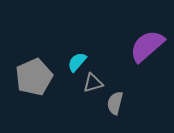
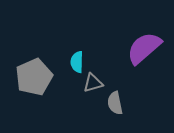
purple semicircle: moved 3 px left, 2 px down
cyan semicircle: rotated 40 degrees counterclockwise
gray semicircle: rotated 25 degrees counterclockwise
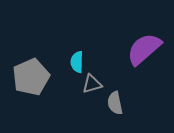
purple semicircle: moved 1 px down
gray pentagon: moved 3 px left
gray triangle: moved 1 px left, 1 px down
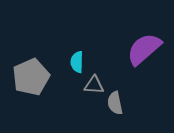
gray triangle: moved 2 px right, 1 px down; rotated 20 degrees clockwise
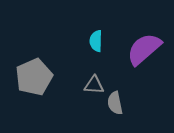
cyan semicircle: moved 19 px right, 21 px up
gray pentagon: moved 3 px right
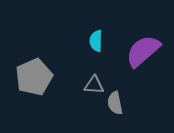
purple semicircle: moved 1 px left, 2 px down
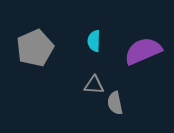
cyan semicircle: moved 2 px left
purple semicircle: rotated 18 degrees clockwise
gray pentagon: moved 1 px right, 29 px up
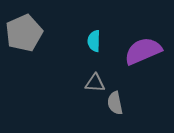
gray pentagon: moved 11 px left, 15 px up
gray triangle: moved 1 px right, 2 px up
